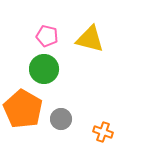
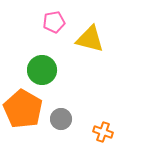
pink pentagon: moved 7 px right, 14 px up; rotated 25 degrees counterclockwise
green circle: moved 2 px left, 1 px down
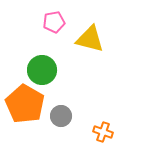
orange pentagon: moved 2 px right, 5 px up
gray circle: moved 3 px up
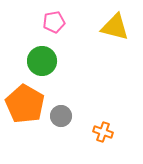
yellow triangle: moved 25 px right, 12 px up
green circle: moved 9 px up
